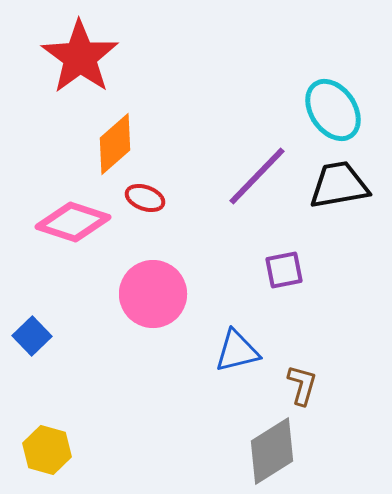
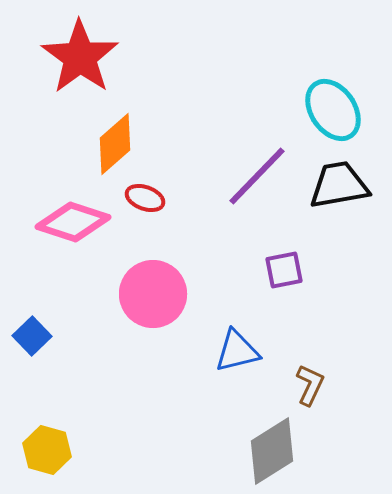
brown L-shape: moved 8 px right; rotated 9 degrees clockwise
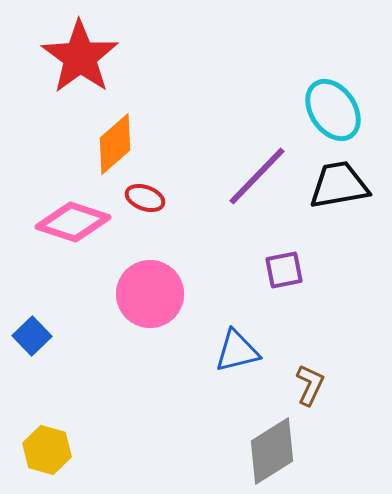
pink circle: moved 3 px left
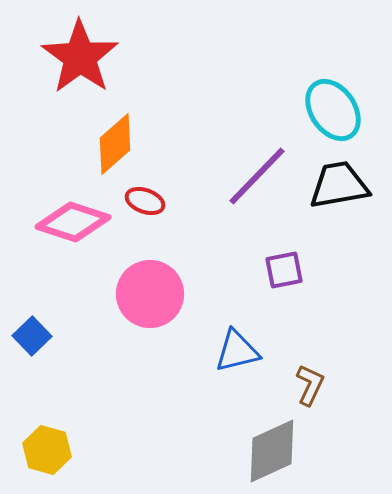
red ellipse: moved 3 px down
gray diamond: rotated 8 degrees clockwise
